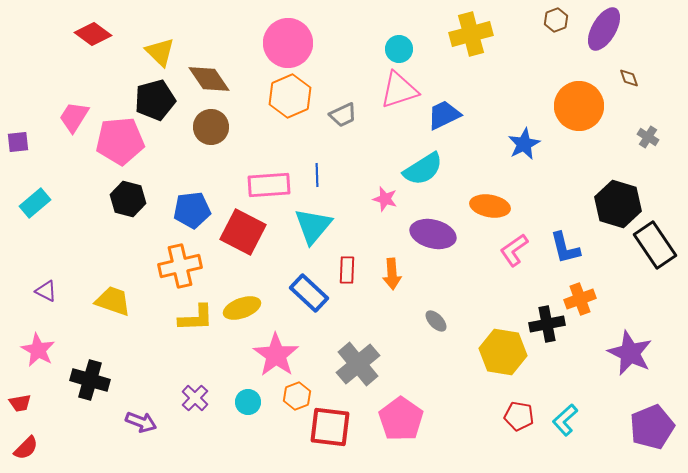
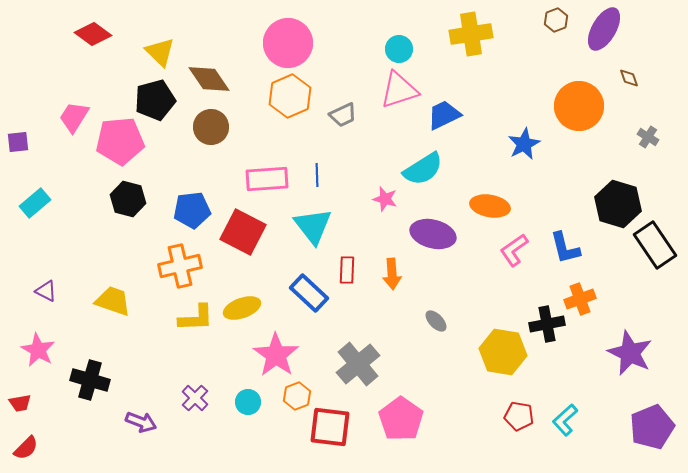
yellow cross at (471, 34): rotated 6 degrees clockwise
pink rectangle at (269, 185): moved 2 px left, 6 px up
cyan triangle at (313, 226): rotated 18 degrees counterclockwise
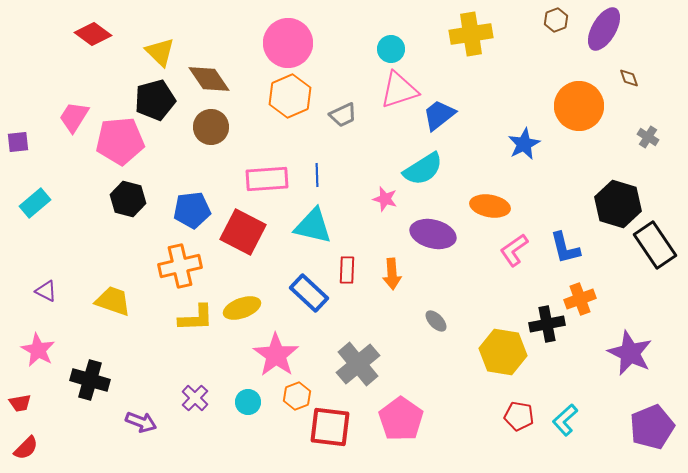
cyan circle at (399, 49): moved 8 px left
blue trapezoid at (444, 115): moved 5 px left; rotated 12 degrees counterclockwise
cyan triangle at (313, 226): rotated 39 degrees counterclockwise
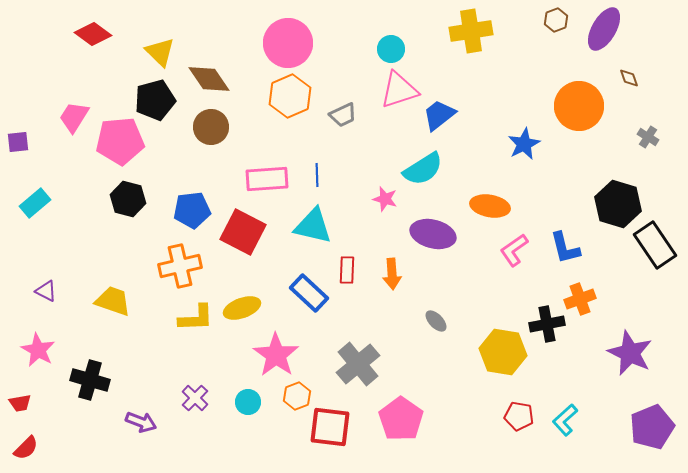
yellow cross at (471, 34): moved 3 px up
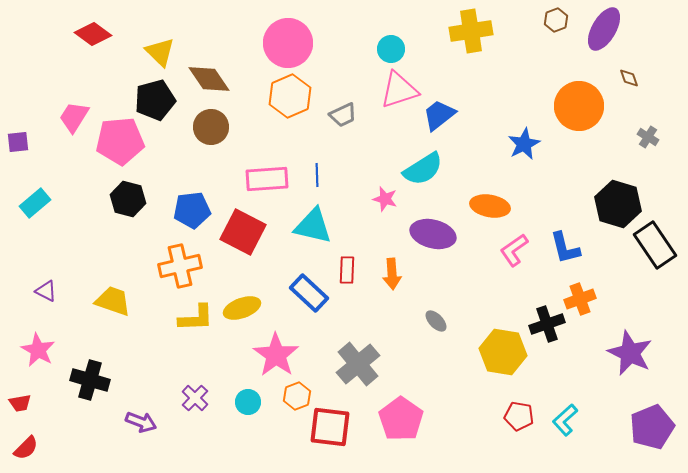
black cross at (547, 324): rotated 8 degrees counterclockwise
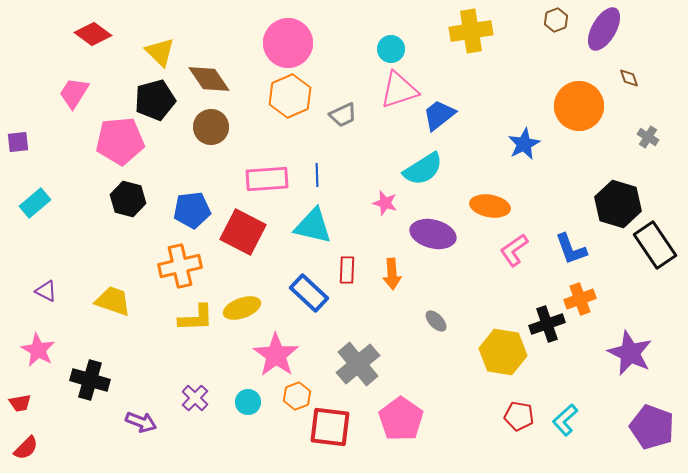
pink trapezoid at (74, 117): moved 24 px up
pink star at (385, 199): moved 4 px down
blue L-shape at (565, 248): moved 6 px right, 1 px down; rotated 6 degrees counterclockwise
purple pentagon at (652, 427): rotated 30 degrees counterclockwise
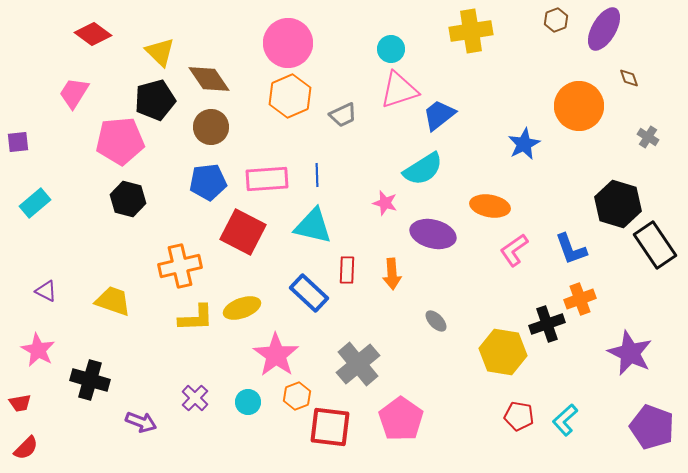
blue pentagon at (192, 210): moved 16 px right, 28 px up
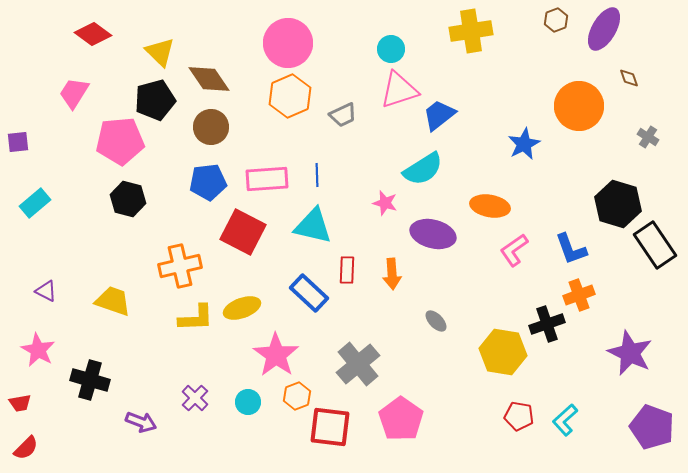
orange cross at (580, 299): moved 1 px left, 4 px up
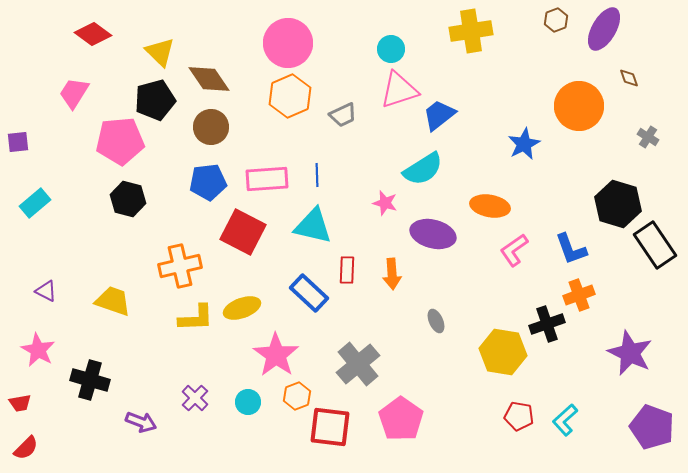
gray ellipse at (436, 321): rotated 20 degrees clockwise
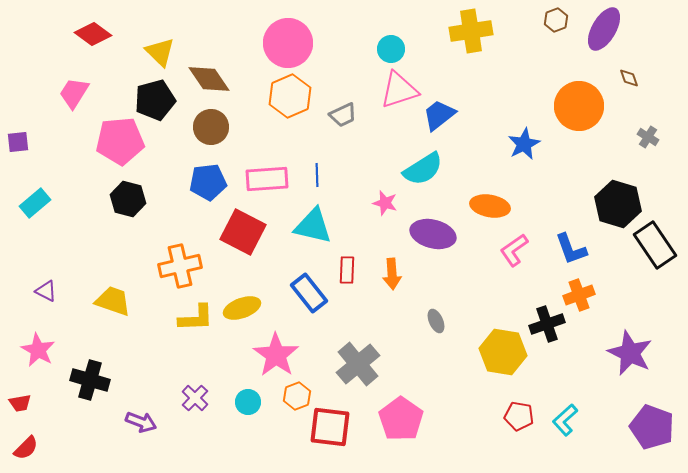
blue rectangle at (309, 293): rotated 9 degrees clockwise
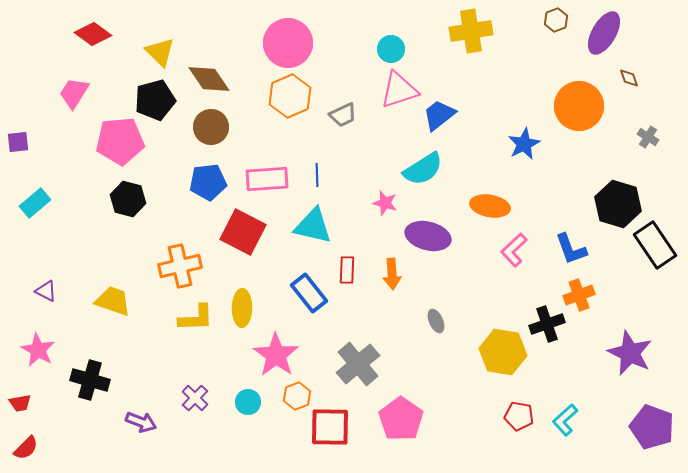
purple ellipse at (604, 29): moved 4 px down
purple ellipse at (433, 234): moved 5 px left, 2 px down
pink L-shape at (514, 250): rotated 8 degrees counterclockwise
yellow ellipse at (242, 308): rotated 69 degrees counterclockwise
red square at (330, 427): rotated 6 degrees counterclockwise
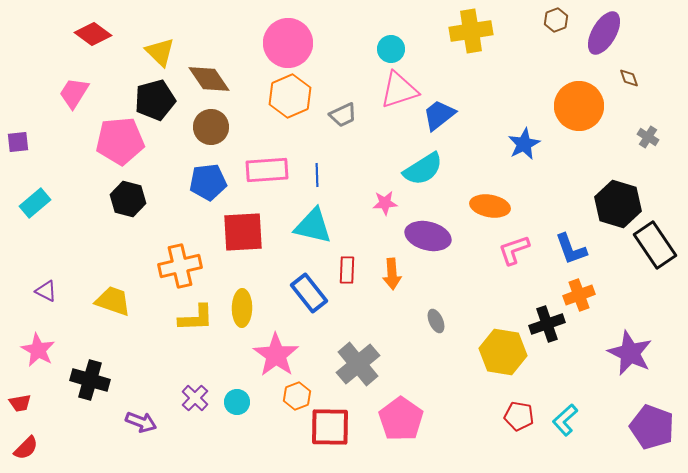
pink rectangle at (267, 179): moved 9 px up
pink star at (385, 203): rotated 20 degrees counterclockwise
red square at (243, 232): rotated 30 degrees counterclockwise
pink L-shape at (514, 250): rotated 24 degrees clockwise
cyan circle at (248, 402): moved 11 px left
